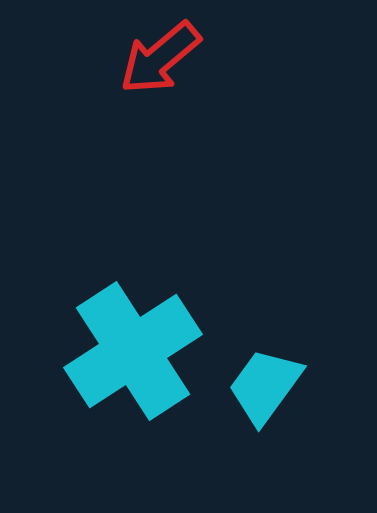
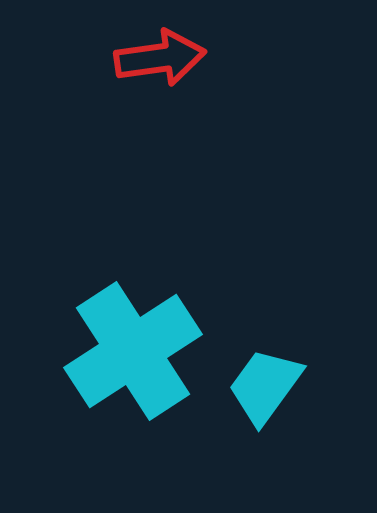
red arrow: rotated 148 degrees counterclockwise
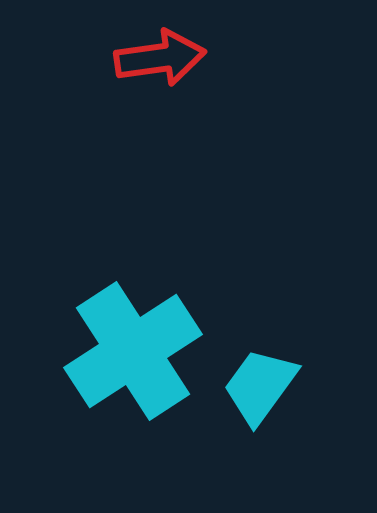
cyan trapezoid: moved 5 px left
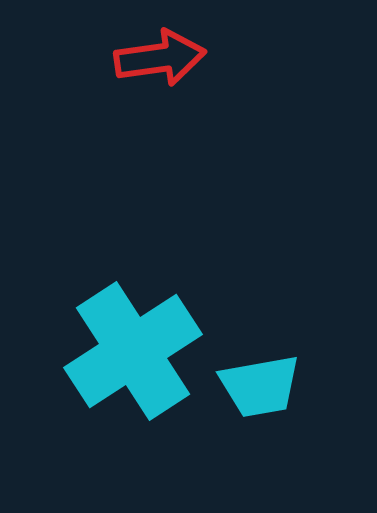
cyan trapezoid: rotated 136 degrees counterclockwise
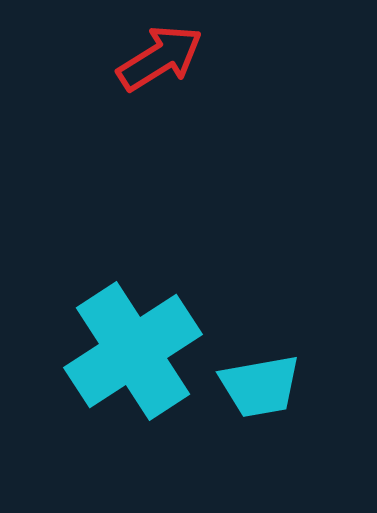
red arrow: rotated 24 degrees counterclockwise
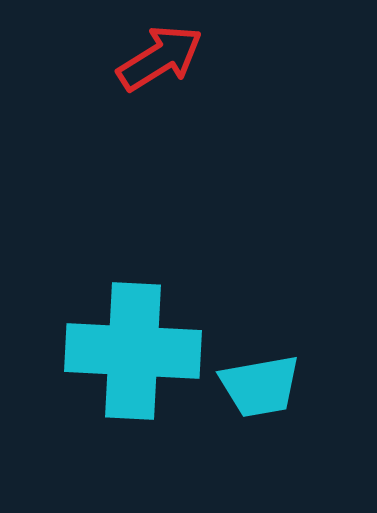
cyan cross: rotated 36 degrees clockwise
